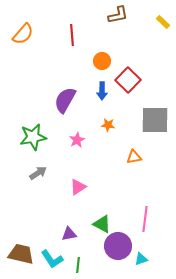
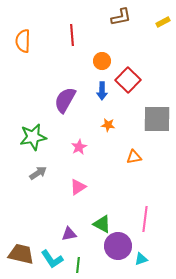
brown L-shape: moved 3 px right, 2 px down
yellow rectangle: rotated 72 degrees counterclockwise
orange semicircle: moved 7 px down; rotated 140 degrees clockwise
gray square: moved 2 px right, 1 px up
pink star: moved 2 px right, 7 px down
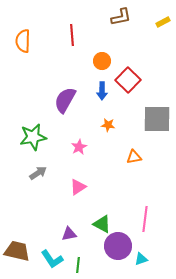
brown trapezoid: moved 4 px left, 3 px up
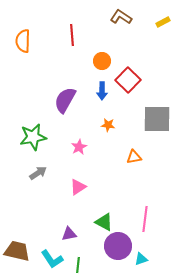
brown L-shape: rotated 135 degrees counterclockwise
green triangle: moved 2 px right, 2 px up
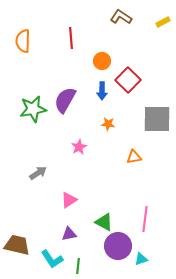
red line: moved 1 px left, 3 px down
orange star: moved 1 px up
green star: moved 28 px up
pink triangle: moved 9 px left, 13 px down
brown trapezoid: moved 6 px up
green line: moved 1 px down
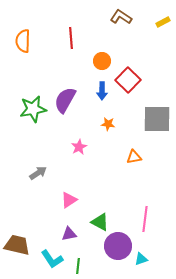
green triangle: moved 4 px left
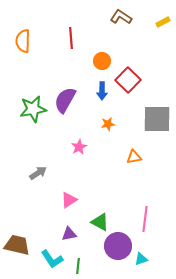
orange star: rotated 16 degrees counterclockwise
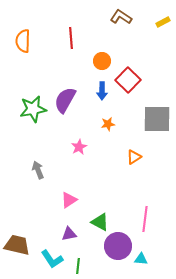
orange triangle: rotated 21 degrees counterclockwise
gray arrow: moved 3 px up; rotated 78 degrees counterclockwise
cyan triangle: rotated 24 degrees clockwise
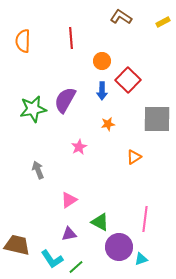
purple circle: moved 1 px right, 1 px down
cyan triangle: rotated 24 degrees counterclockwise
green line: moved 2 px left, 1 px down; rotated 42 degrees clockwise
